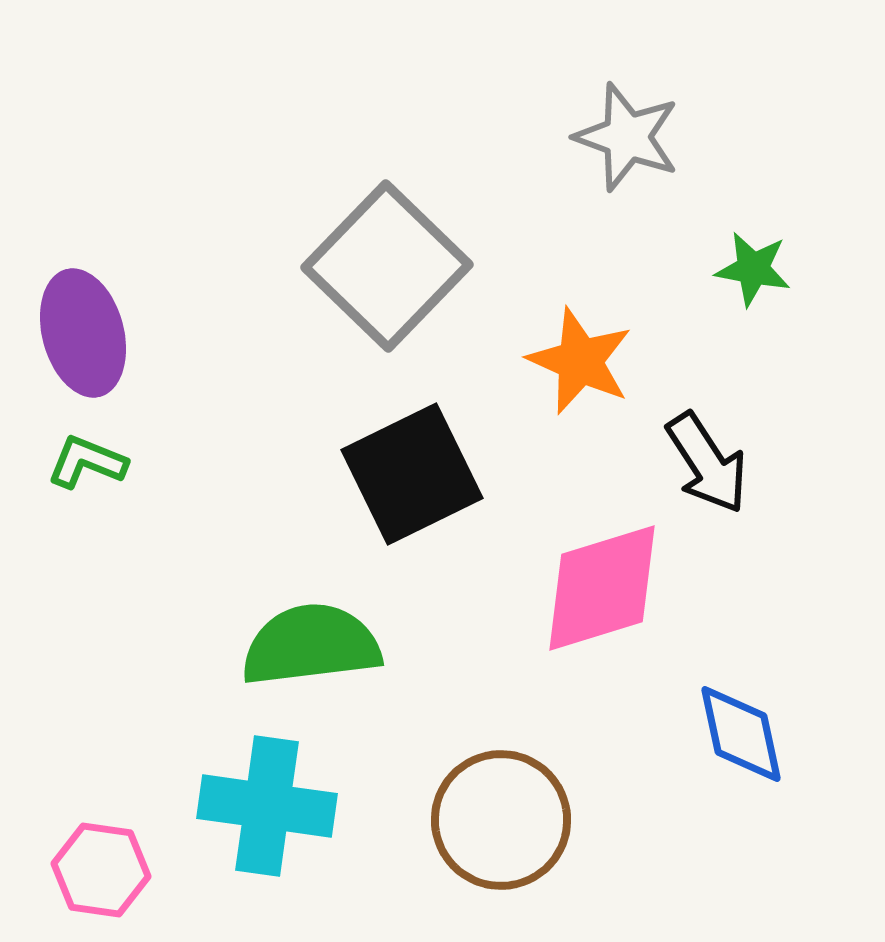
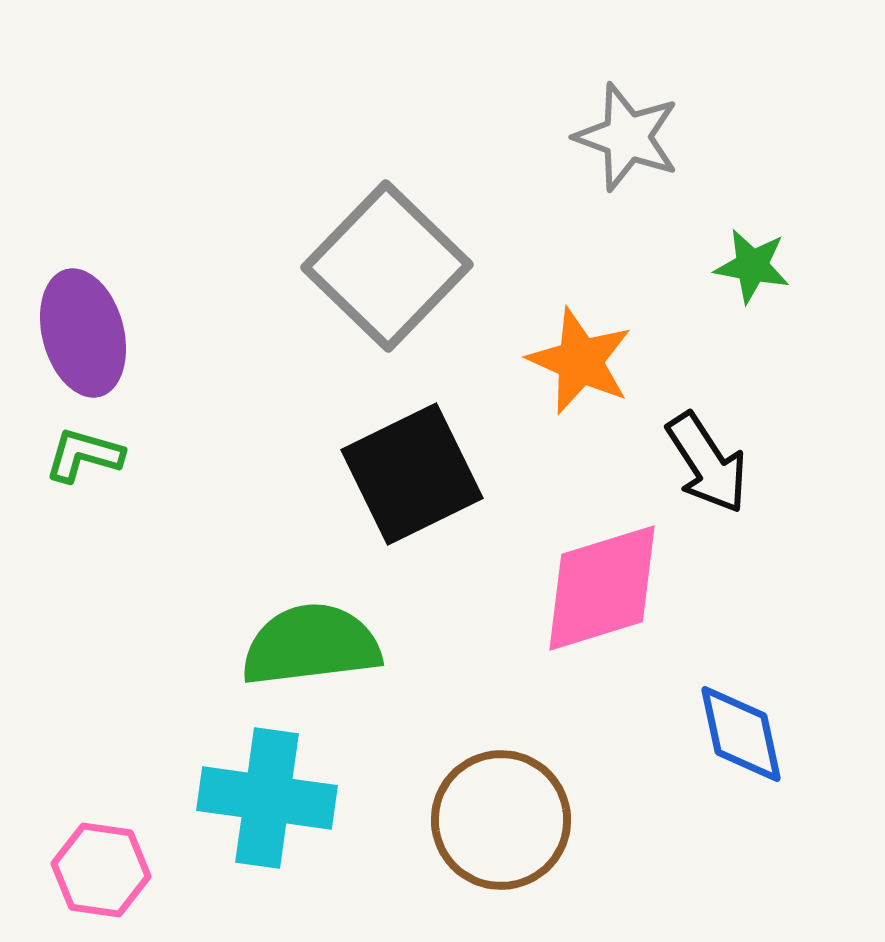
green star: moved 1 px left, 3 px up
green L-shape: moved 3 px left, 7 px up; rotated 6 degrees counterclockwise
cyan cross: moved 8 px up
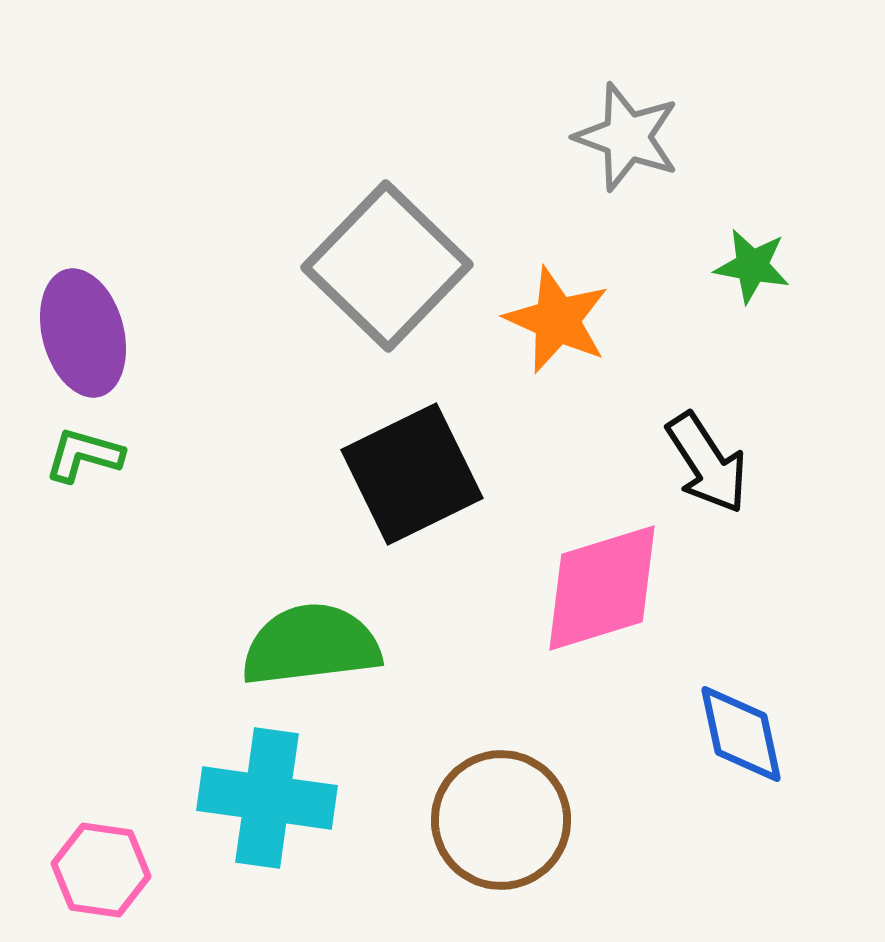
orange star: moved 23 px left, 41 px up
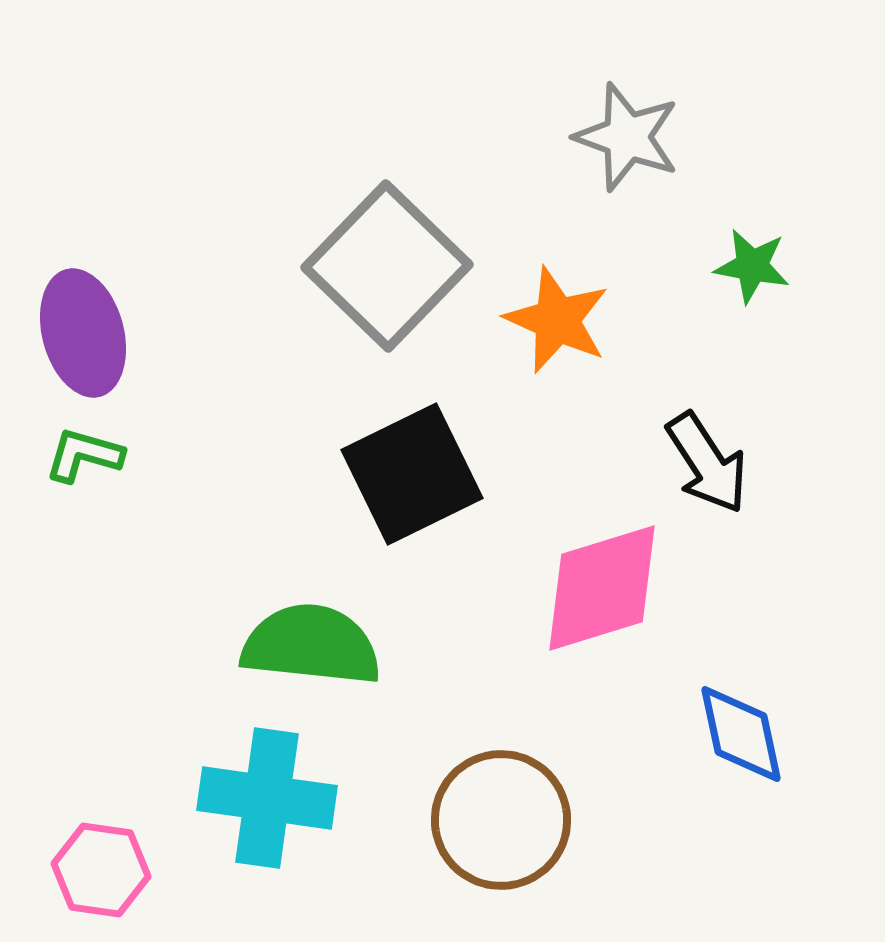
green semicircle: rotated 13 degrees clockwise
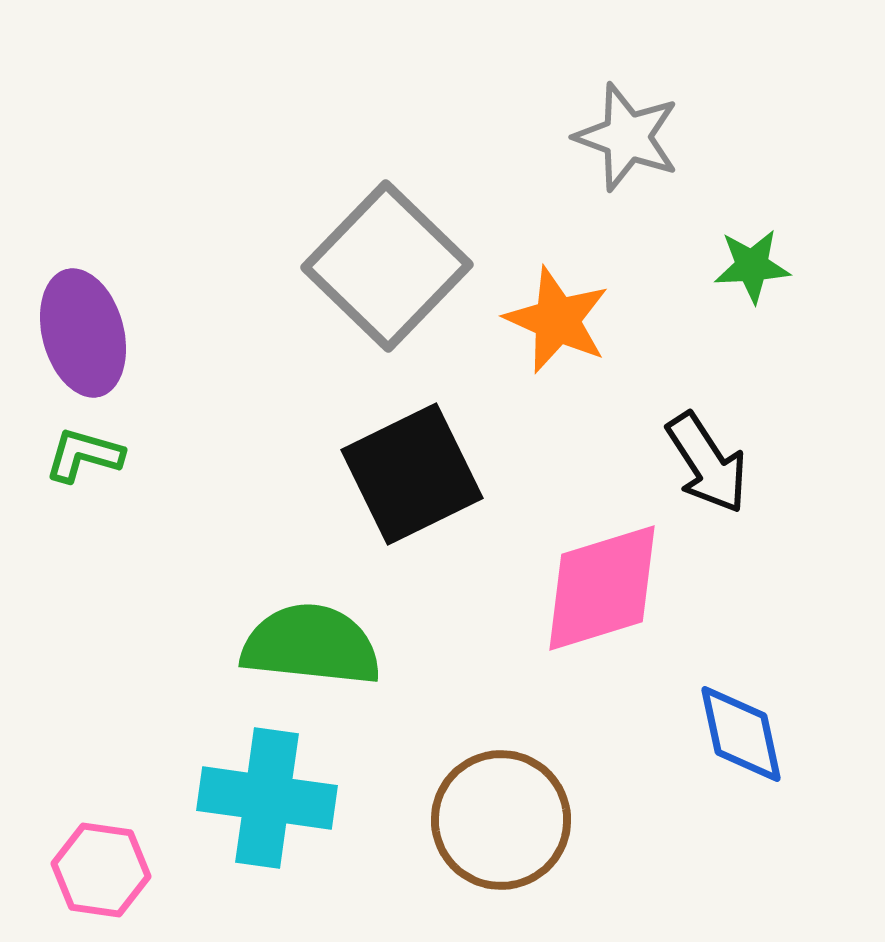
green star: rotated 14 degrees counterclockwise
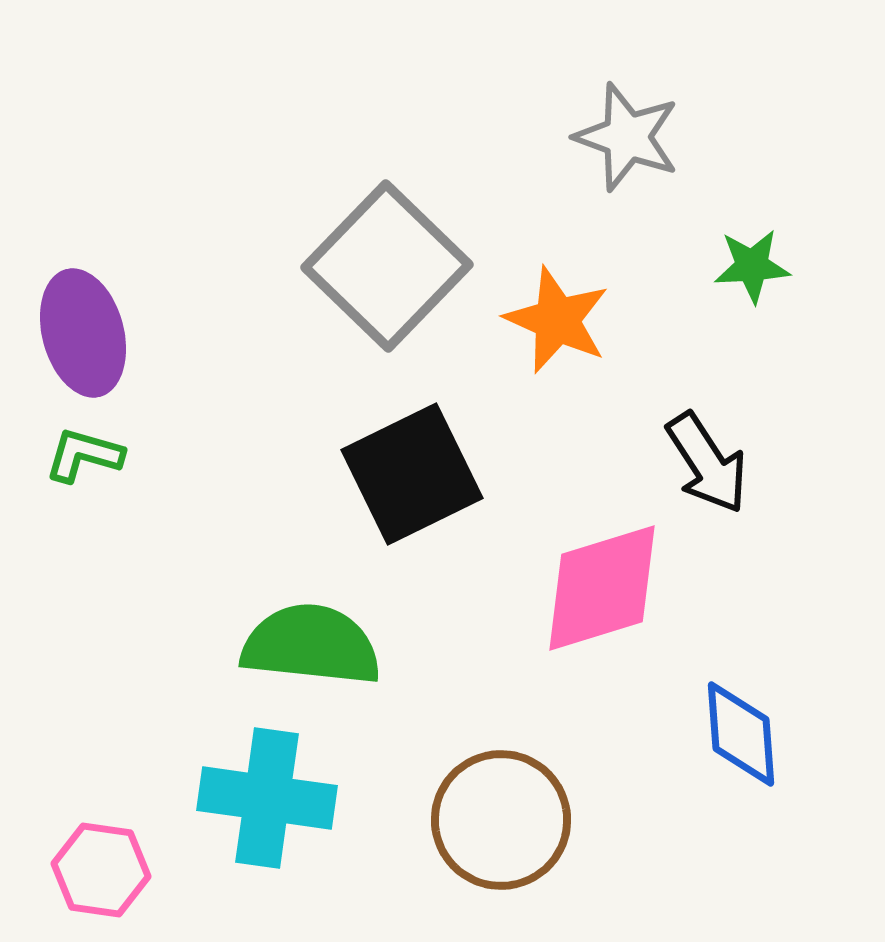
blue diamond: rotated 8 degrees clockwise
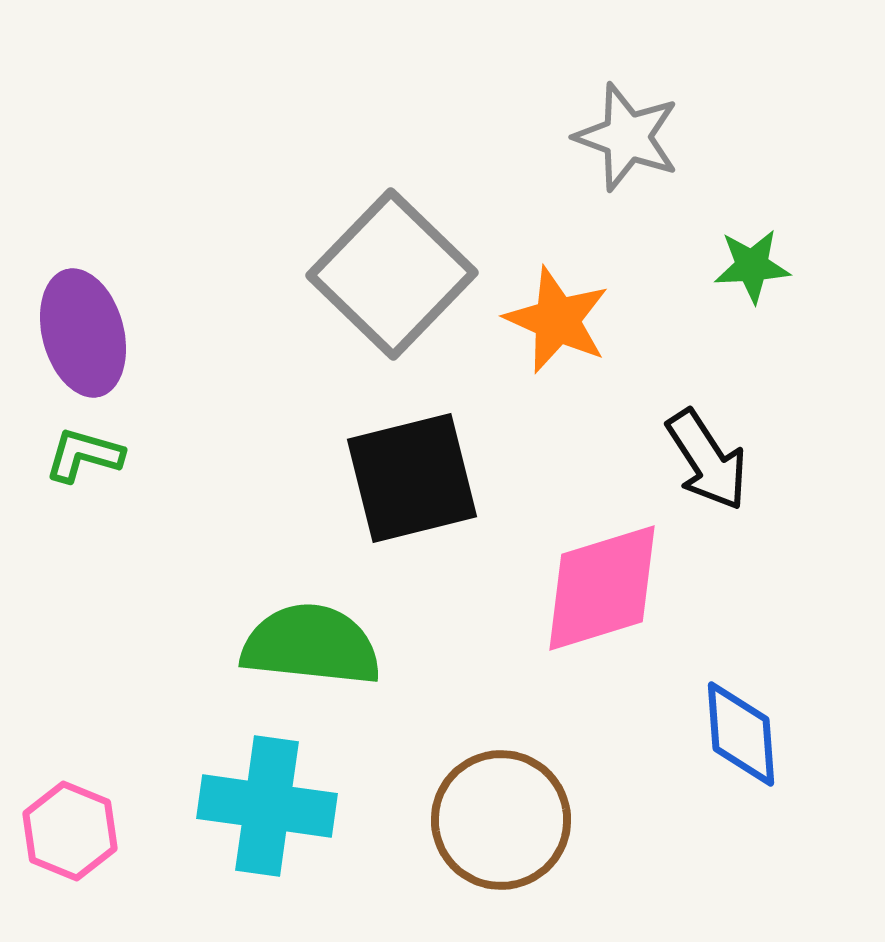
gray square: moved 5 px right, 8 px down
black arrow: moved 3 px up
black square: moved 4 px down; rotated 12 degrees clockwise
cyan cross: moved 8 px down
pink hexagon: moved 31 px left, 39 px up; rotated 14 degrees clockwise
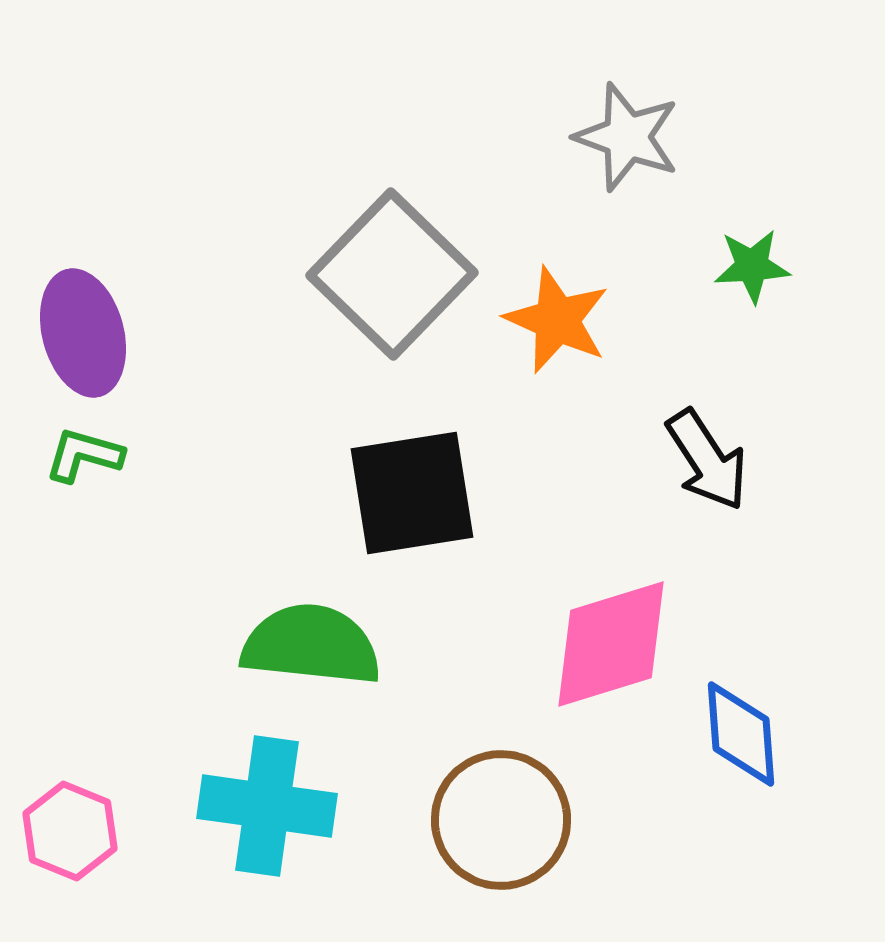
black square: moved 15 px down; rotated 5 degrees clockwise
pink diamond: moved 9 px right, 56 px down
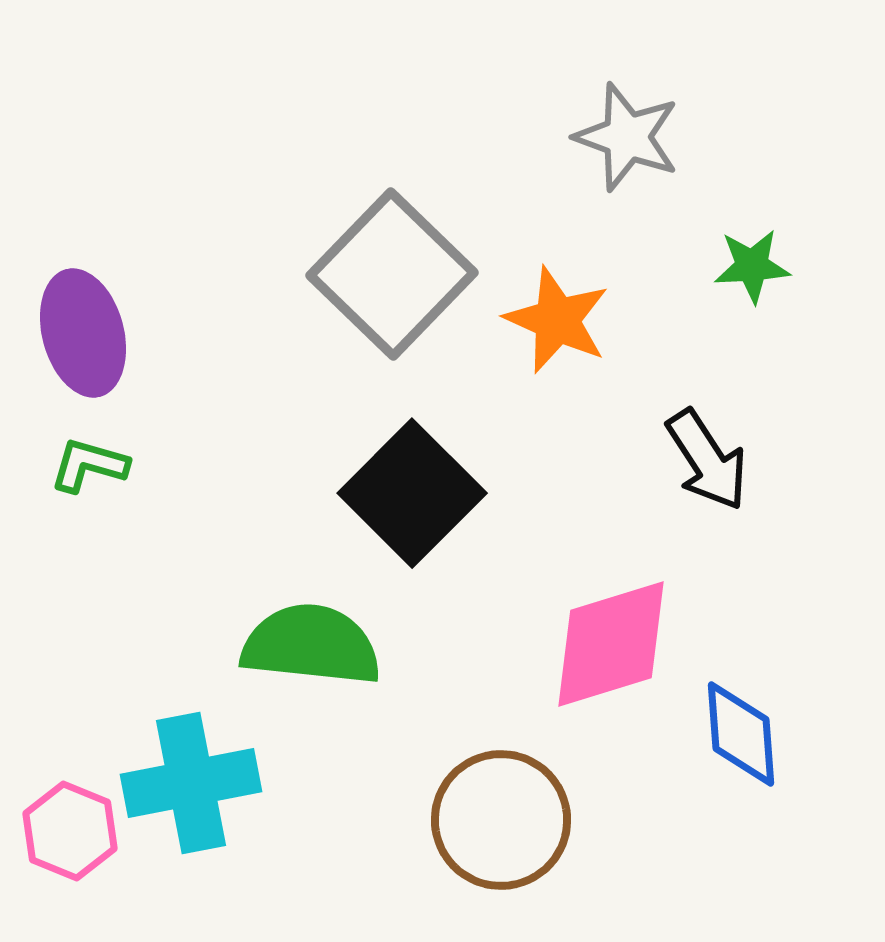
green L-shape: moved 5 px right, 10 px down
black square: rotated 36 degrees counterclockwise
cyan cross: moved 76 px left, 23 px up; rotated 19 degrees counterclockwise
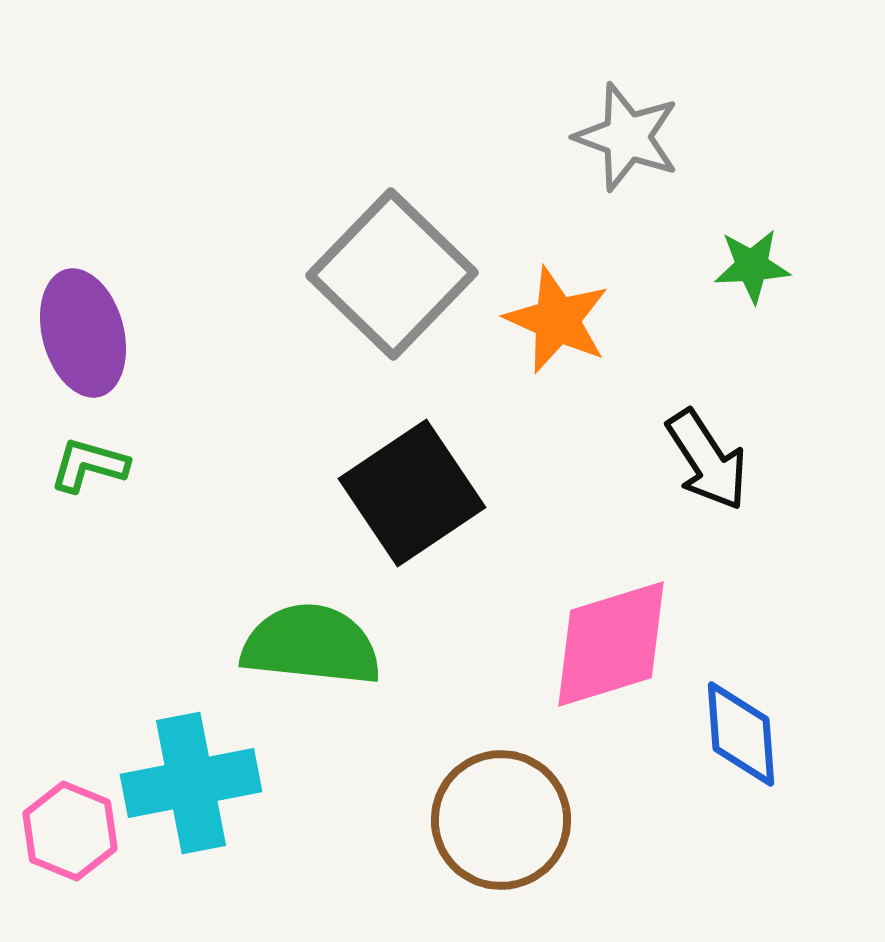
black square: rotated 11 degrees clockwise
